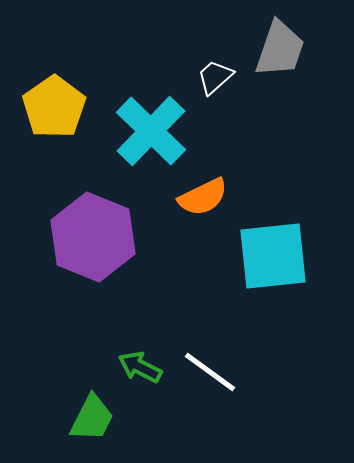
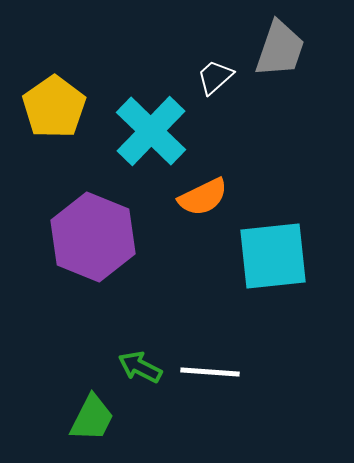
white line: rotated 32 degrees counterclockwise
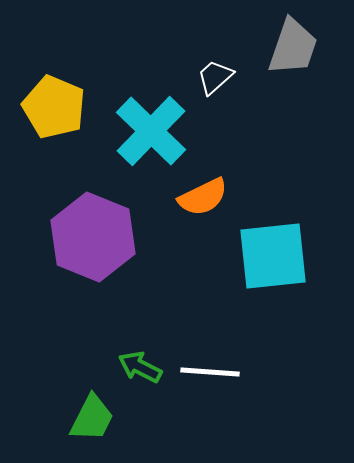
gray trapezoid: moved 13 px right, 2 px up
yellow pentagon: rotated 14 degrees counterclockwise
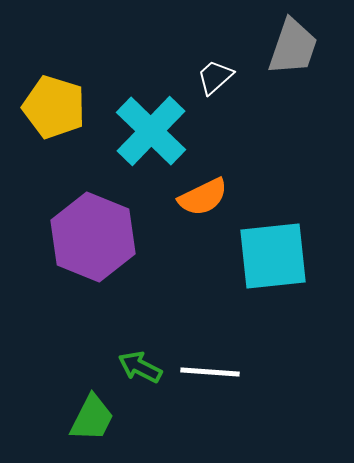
yellow pentagon: rotated 6 degrees counterclockwise
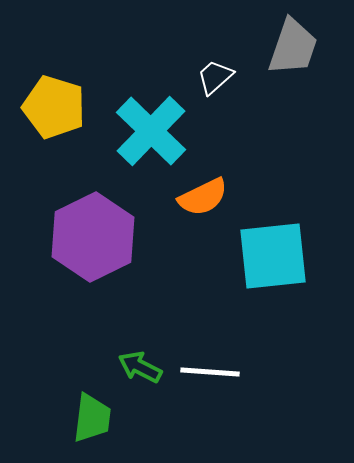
purple hexagon: rotated 12 degrees clockwise
green trapezoid: rotated 20 degrees counterclockwise
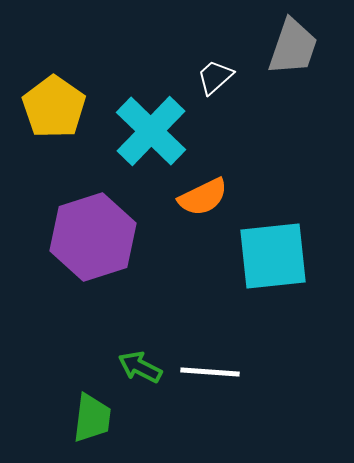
yellow pentagon: rotated 18 degrees clockwise
purple hexagon: rotated 8 degrees clockwise
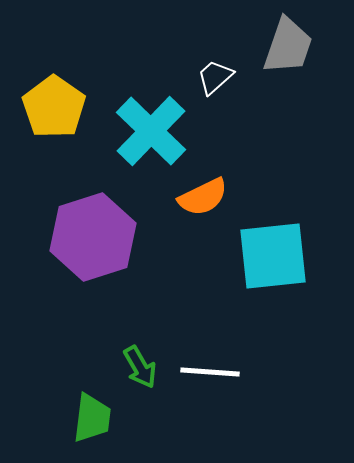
gray trapezoid: moved 5 px left, 1 px up
green arrow: rotated 147 degrees counterclockwise
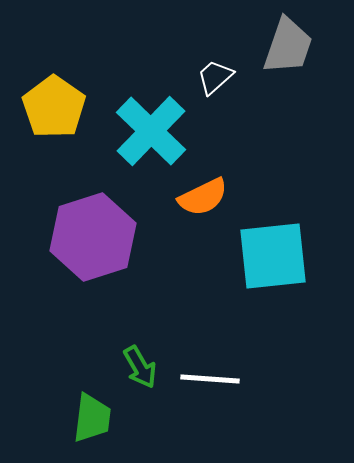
white line: moved 7 px down
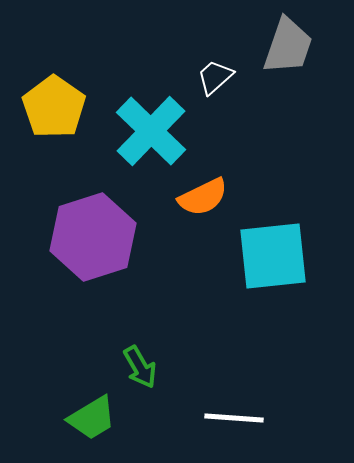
white line: moved 24 px right, 39 px down
green trapezoid: rotated 52 degrees clockwise
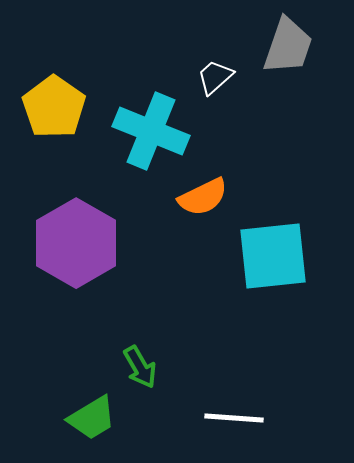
cyan cross: rotated 22 degrees counterclockwise
purple hexagon: moved 17 px left, 6 px down; rotated 12 degrees counterclockwise
